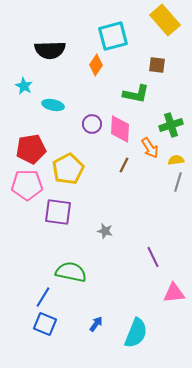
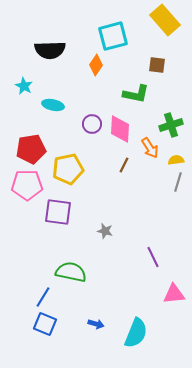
yellow pentagon: rotated 16 degrees clockwise
pink triangle: moved 1 px down
blue arrow: rotated 70 degrees clockwise
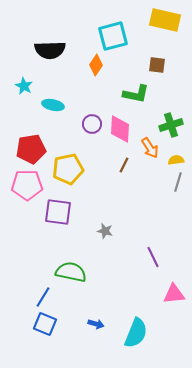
yellow rectangle: rotated 36 degrees counterclockwise
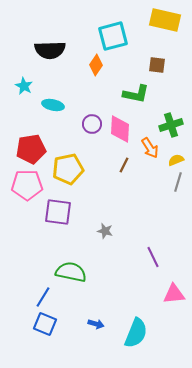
yellow semicircle: rotated 14 degrees counterclockwise
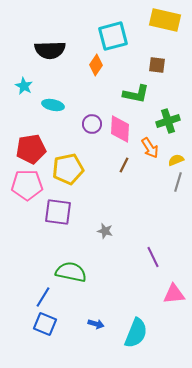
green cross: moved 3 px left, 4 px up
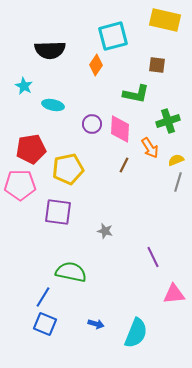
pink pentagon: moved 7 px left
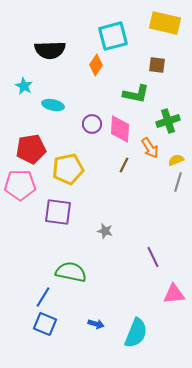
yellow rectangle: moved 3 px down
